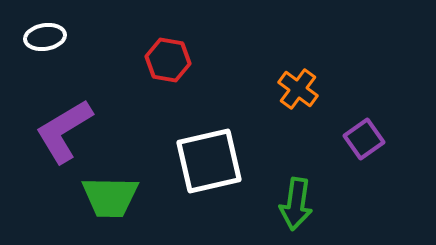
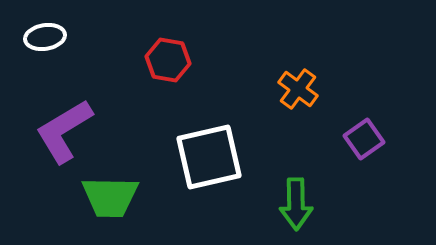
white square: moved 4 px up
green arrow: rotated 9 degrees counterclockwise
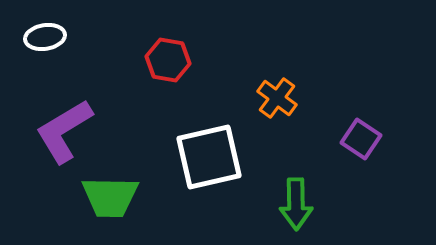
orange cross: moved 21 px left, 9 px down
purple square: moved 3 px left; rotated 21 degrees counterclockwise
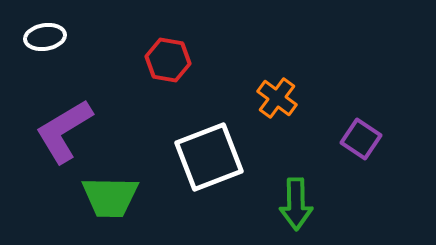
white square: rotated 8 degrees counterclockwise
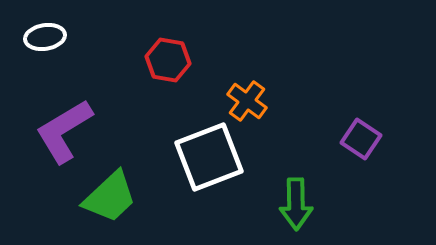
orange cross: moved 30 px left, 3 px down
green trapezoid: rotated 44 degrees counterclockwise
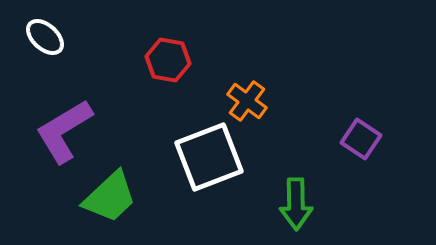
white ellipse: rotated 51 degrees clockwise
